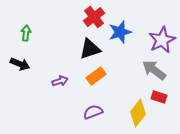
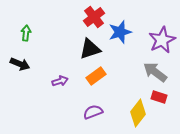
gray arrow: moved 1 px right, 2 px down
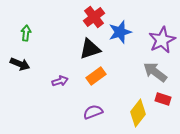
red rectangle: moved 4 px right, 2 px down
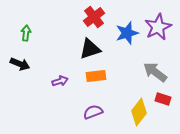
blue star: moved 7 px right, 1 px down
purple star: moved 4 px left, 13 px up
orange rectangle: rotated 30 degrees clockwise
yellow diamond: moved 1 px right, 1 px up
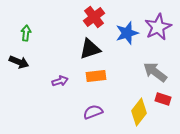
black arrow: moved 1 px left, 2 px up
